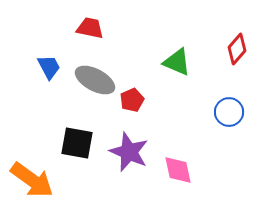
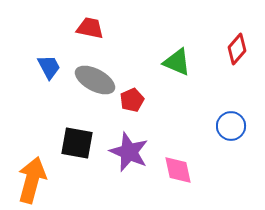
blue circle: moved 2 px right, 14 px down
orange arrow: rotated 111 degrees counterclockwise
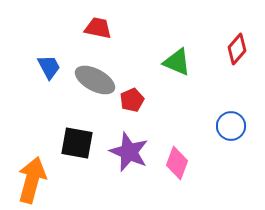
red trapezoid: moved 8 px right
pink diamond: moved 1 px left, 7 px up; rotated 32 degrees clockwise
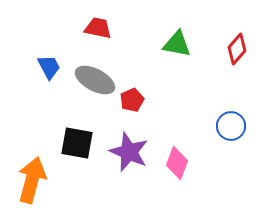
green triangle: moved 18 px up; rotated 12 degrees counterclockwise
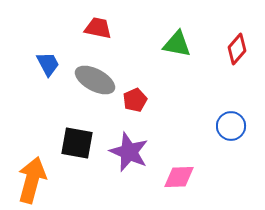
blue trapezoid: moved 1 px left, 3 px up
red pentagon: moved 3 px right
pink diamond: moved 2 px right, 14 px down; rotated 68 degrees clockwise
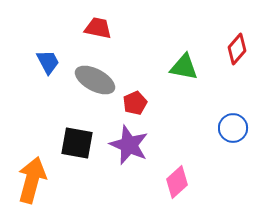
green triangle: moved 7 px right, 23 px down
blue trapezoid: moved 2 px up
red pentagon: moved 3 px down
blue circle: moved 2 px right, 2 px down
purple star: moved 7 px up
pink diamond: moved 2 px left, 5 px down; rotated 40 degrees counterclockwise
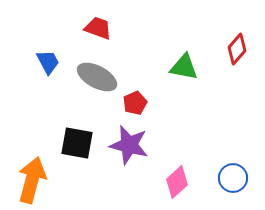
red trapezoid: rotated 8 degrees clockwise
gray ellipse: moved 2 px right, 3 px up
blue circle: moved 50 px down
purple star: rotated 9 degrees counterclockwise
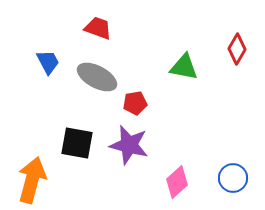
red diamond: rotated 12 degrees counterclockwise
red pentagon: rotated 15 degrees clockwise
